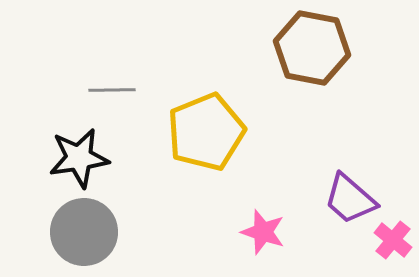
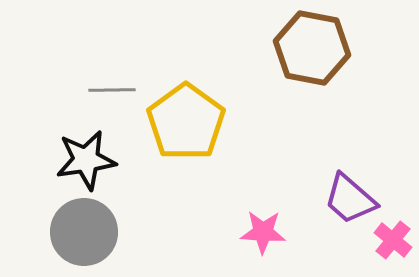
yellow pentagon: moved 20 px left, 10 px up; rotated 14 degrees counterclockwise
black star: moved 7 px right, 2 px down
pink star: rotated 15 degrees counterclockwise
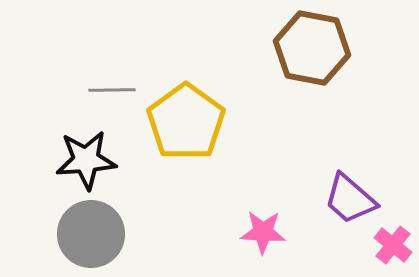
black star: rotated 4 degrees clockwise
gray circle: moved 7 px right, 2 px down
pink cross: moved 5 px down
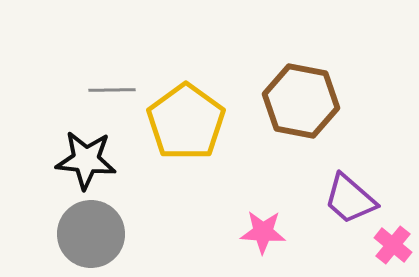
brown hexagon: moved 11 px left, 53 px down
black star: rotated 10 degrees clockwise
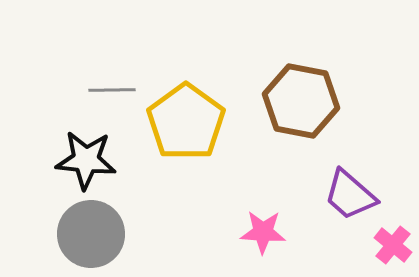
purple trapezoid: moved 4 px up
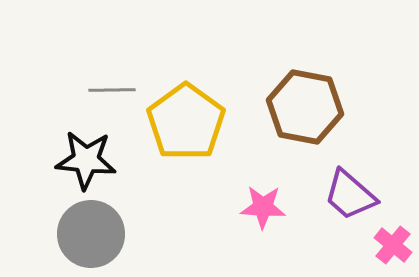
brown hexagon: moved 4 px right, 6 px down
pink star: moved 25 px up
